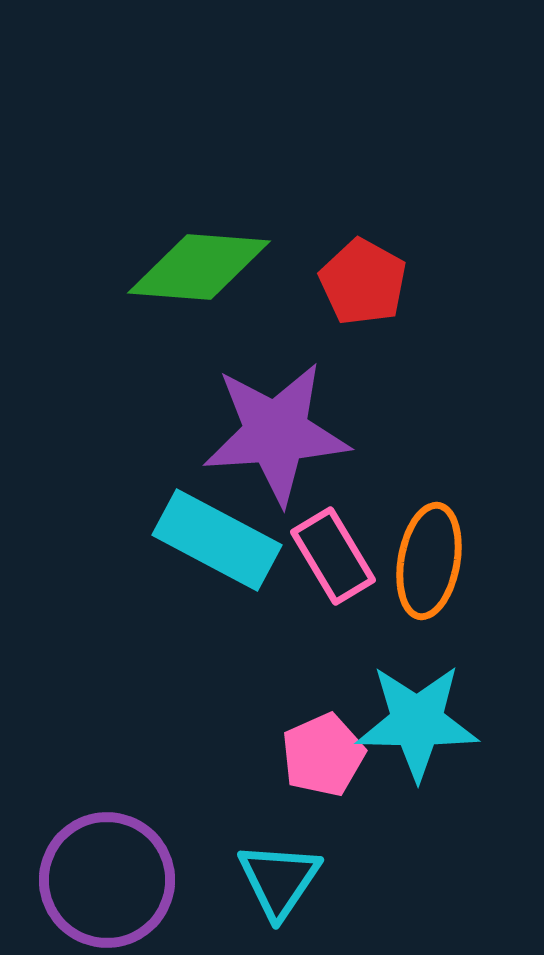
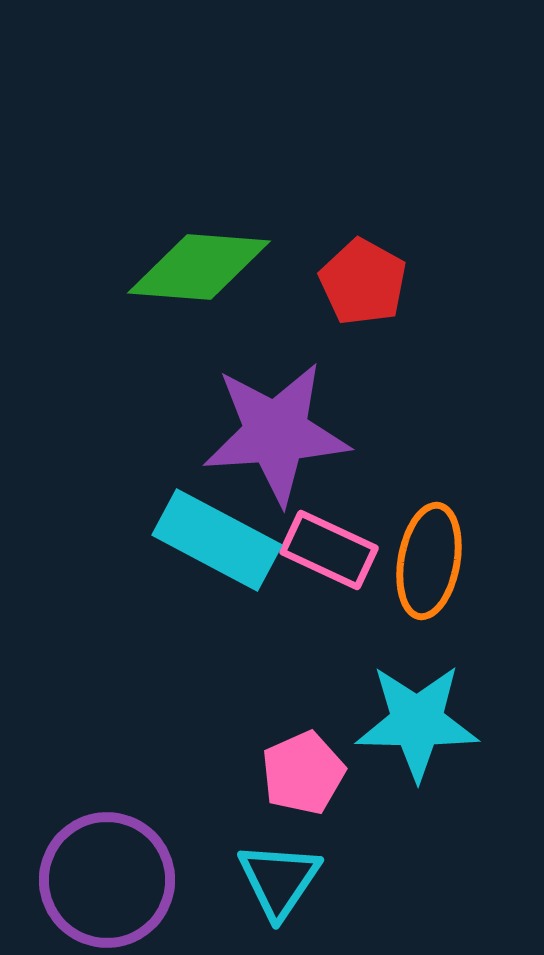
pink rectangle: moved 4 px left, 6 px up; rotated 34 degrees counterclockwise
pink pentagon: moved 20 px left, 18 px down
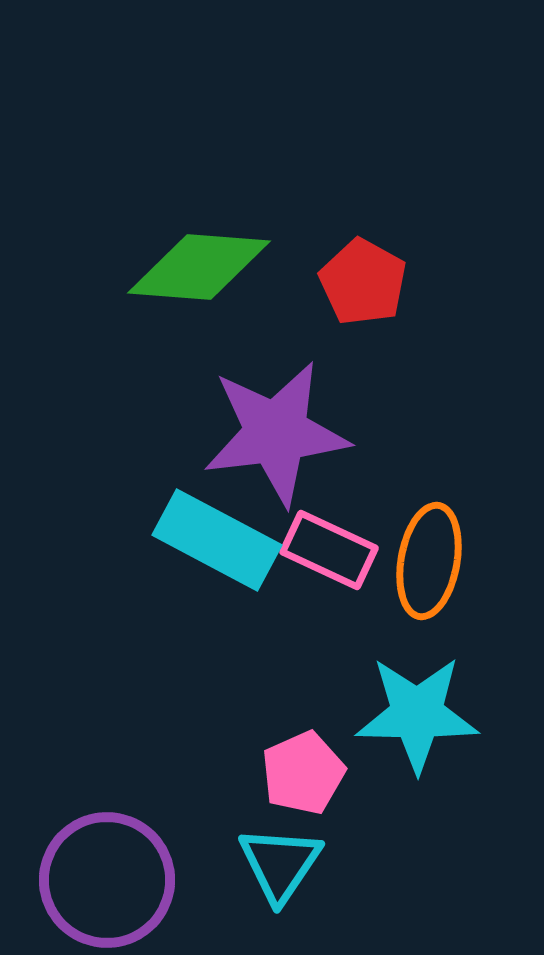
purple star: rotated 3 degrees counterclockwise
cyan star: moved 8 px up
cyan triangle: moved 1 px right, 16 px up
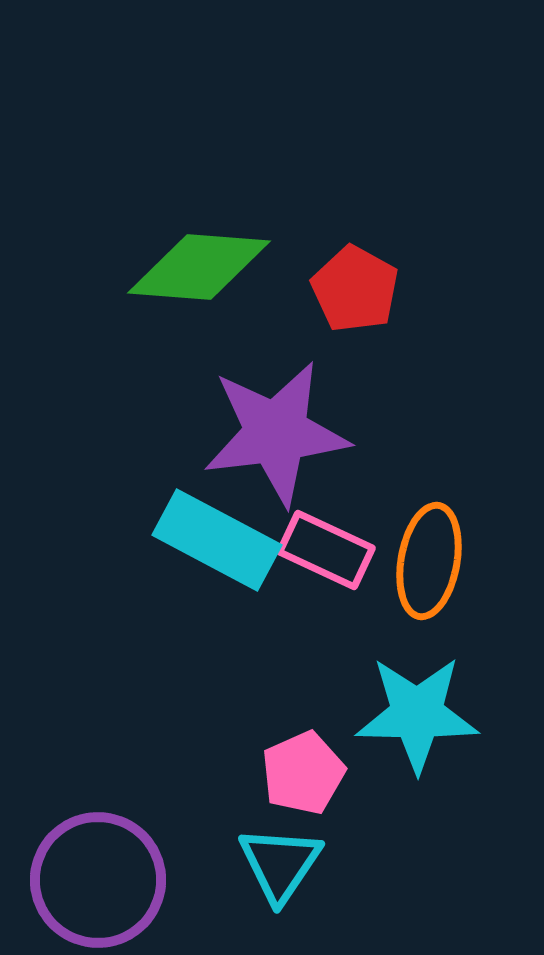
red pentagon: moved 8 px left, 7 px down
pink rectangle: moved 3 px left
purple circle: moved 9 px left
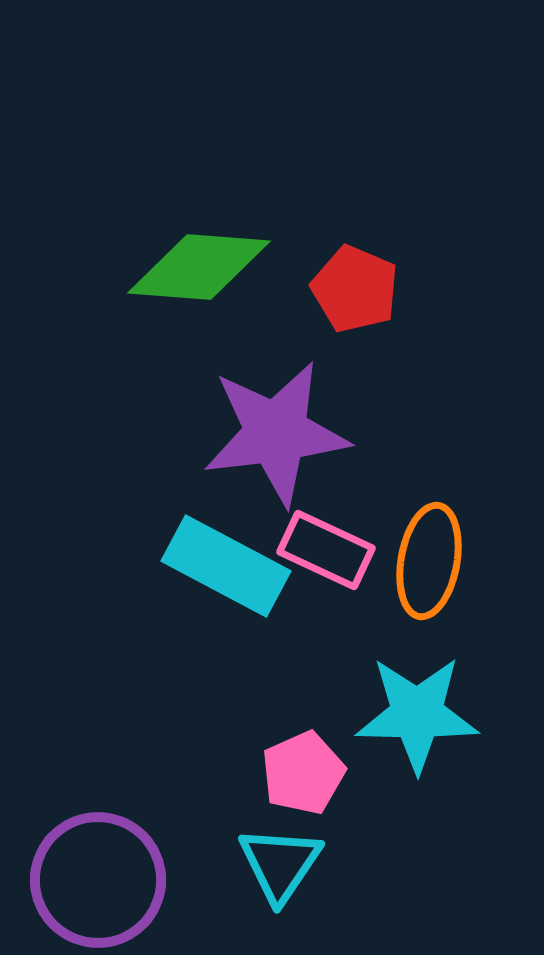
red pentagon: rotated 6 degrees counterclockwise
cyan rectangle: moved 9 px right, 26 px down
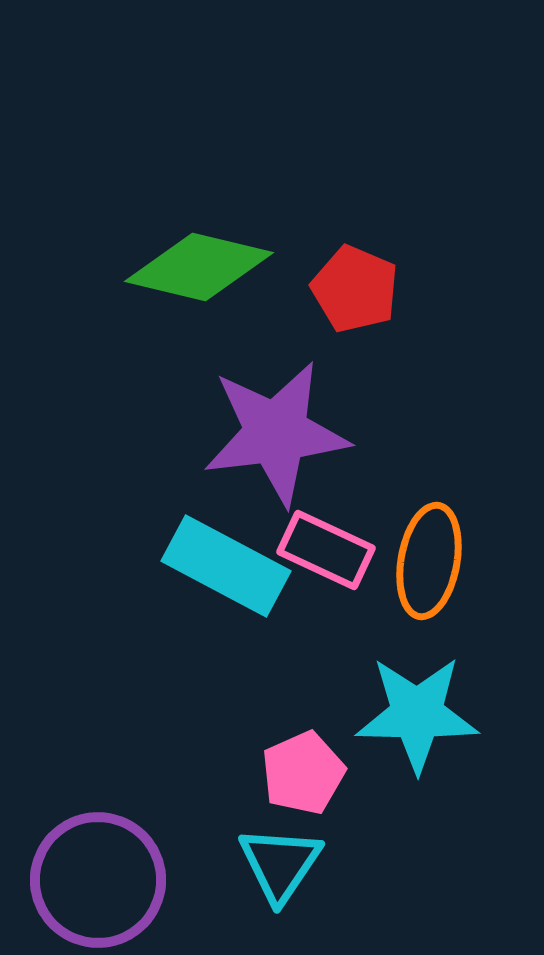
green diamond: rotated 9 degrees clockwise
